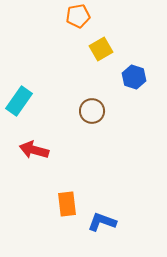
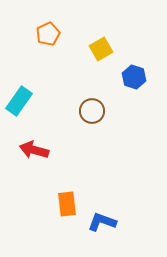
orange pentagon: moved 30 px left, 18 px down; rotated 15 degrees counterclockwise
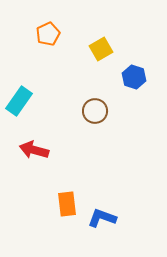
brown circle: moved 3 px right
blue L-shape: moved 4 px up
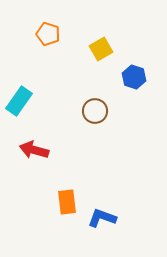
orange pentagon: rotated 30 degrees counterclockwise
orange rectangle: moved 2 px up
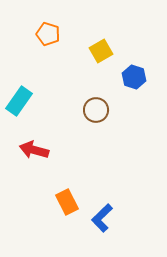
yellow square: moved 2 px down
brown circle: moved 1 px right, 1 px up
orange rectangle: rotated 20 degrees counterclockwise
blue L-shape: rotated 64 degrees counterclockwise
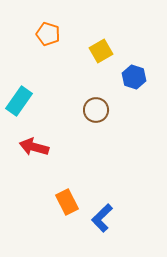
red arrow: moved 3 px up
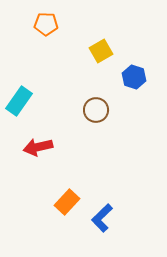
orange pentagon: moved 2 px left, 10 px up; rotated 15 degrees counterclockwise
red arrow: moved 4 px right; rotated 28 degrees counterclockwise
orange rectangle: rotated 70 degrees clockwise
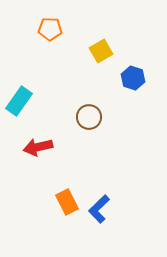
orange pentagon: moved 4 px right, 5 px down
blue hexagon: moved 1 px left, 1 px down
brown circle: moved 7 px left, 7 px down
orange rectangle: rotated 70 degrees counterclockwise
blue L-shape: moved 3 px left, 9 px up
